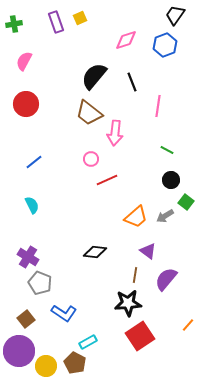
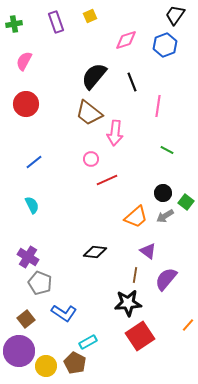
yellow square: moved 10 px right, 2 px up
black circle: moved 8 px left, 13 px down
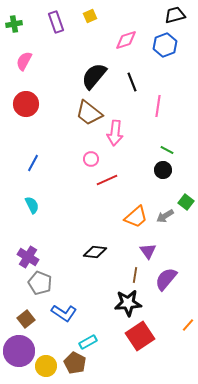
black trapezoid: rotated 40 degrees clockwise
blue line: moved 1 px left, 1 px down; rotated 24 degrees counterclockwise
black circle: moved 23 px up
purple triangle: rotated 18 degrees clockwise
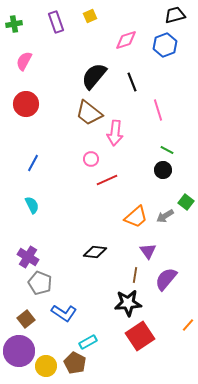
pink line: moved 4 px down; rotated 25 degrees counterclockwise
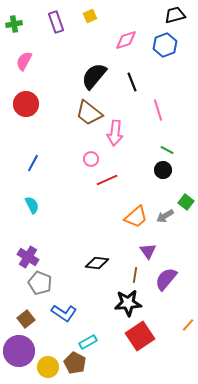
black diamond: moved 2 px right, 11 px down
yellow circle: moved 2 px right, 1 px down
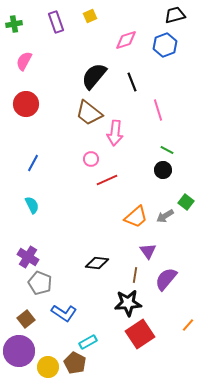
red square: moved 2 px up
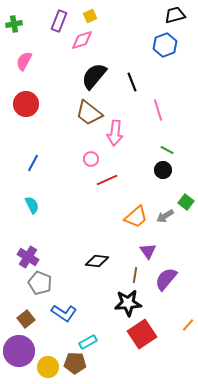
purple rectangle: moved 3 px right, 1 px up; rotated 40 degrees clockwise
pink diamond: moved 44 px left
black diamond: moved 2 px up
red square: moved 2 px right
brown pentagon: rotated 25 degrees counterclockwise
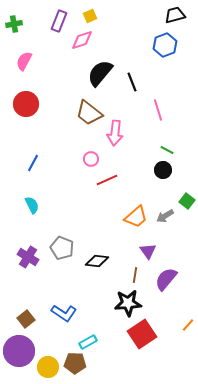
black semicircle: moved 6 px right, 3 px up
green square: moved 1 px right, 1 px up
gray pentagon: moved 22 px right, 35 px up
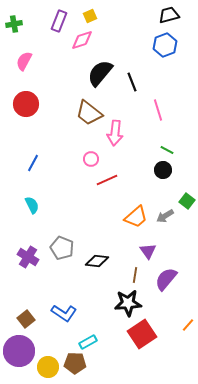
black trapezoid: moved 6 px left
